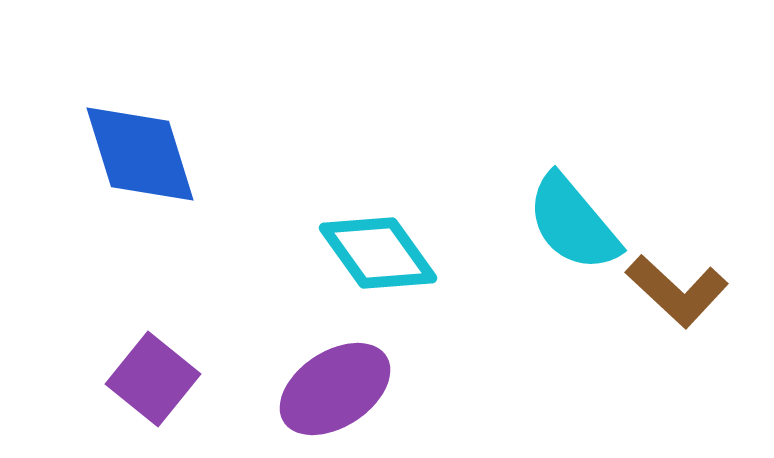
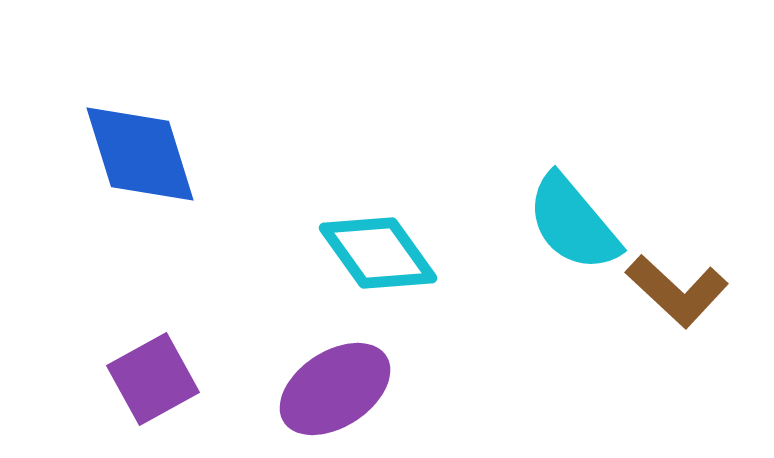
purple square: rotated 22 degrees clockwise
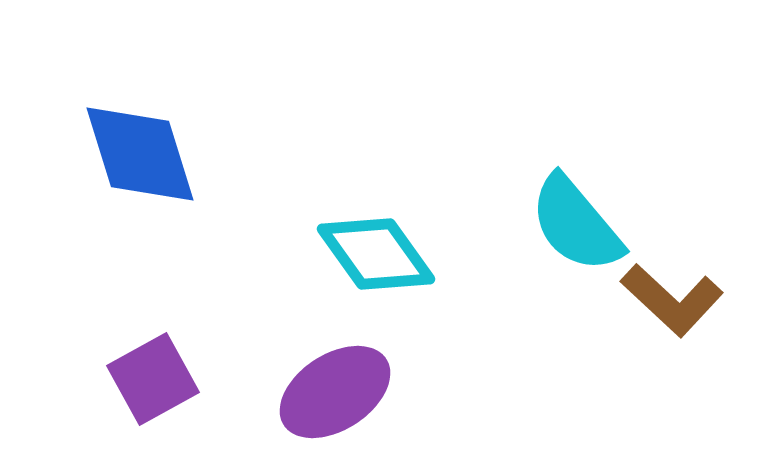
cyan semicircle: moved 3 px right, 1 px down
cyan diamond: moved 2 px left, 1 px down
brown L-shape: moved 5 px left, 9 px down
purple ellipse: moved 3 px down
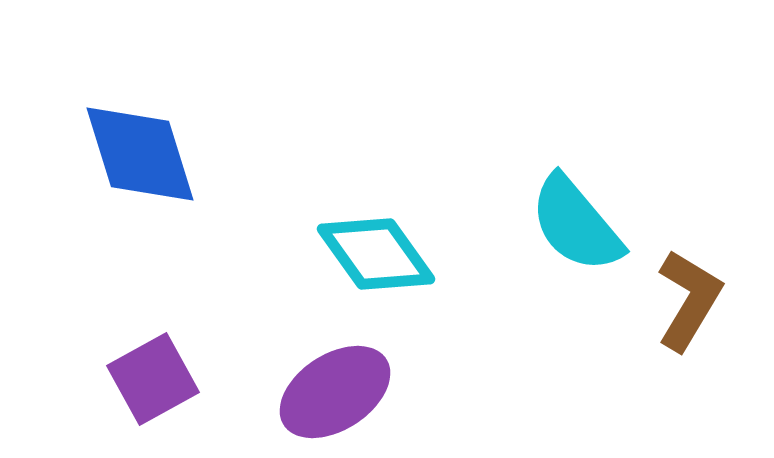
brown L-shape: moved 17 px right; rotated 102 degrees counterclockwise
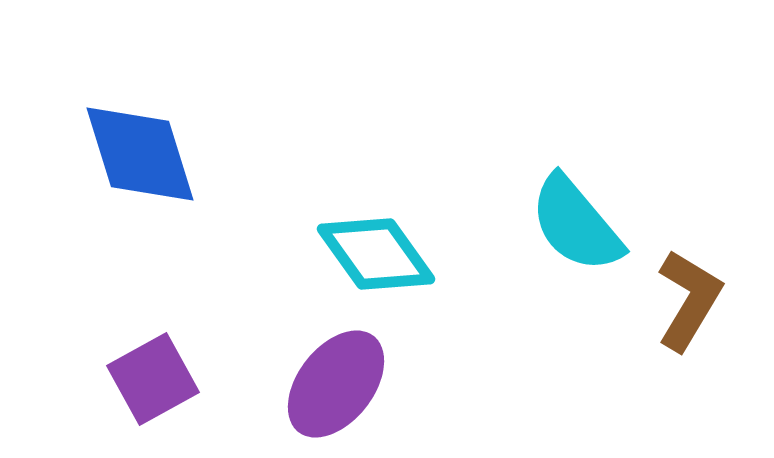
purple ellipse: moved 1 px right, 8 px up; rotated 19 degrees counterclockwise
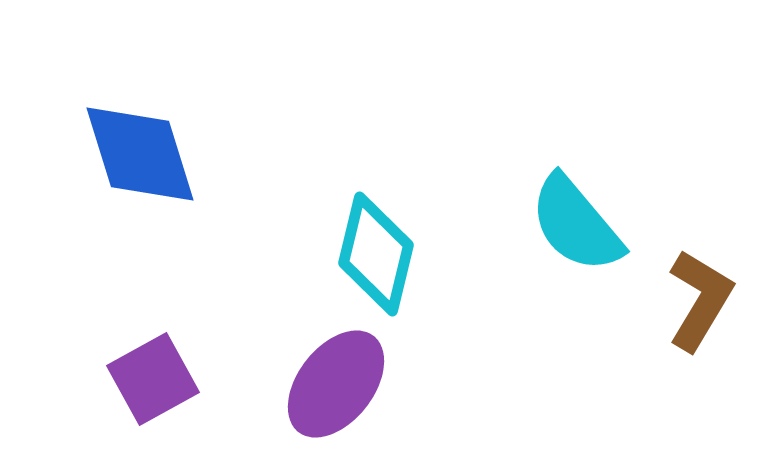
cyan diamond: rotated 49 degrees clockwise
brown L-shape: moved 11 px right
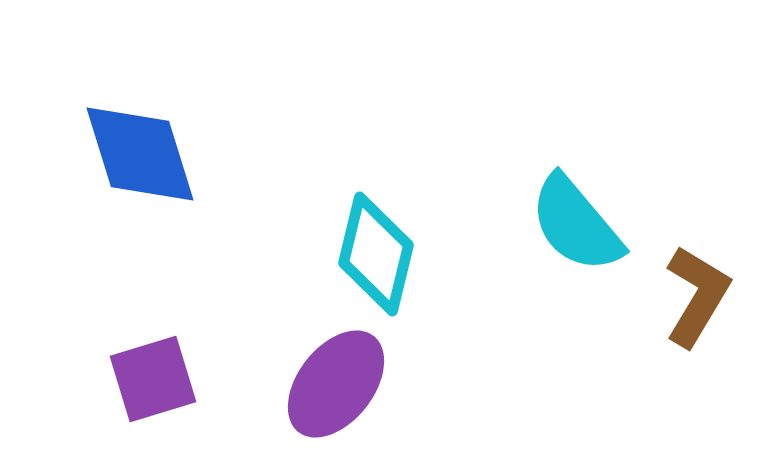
brown L-shape: moved 3 px left, 4 px up
purple square: rotated 12 degrees clockwise
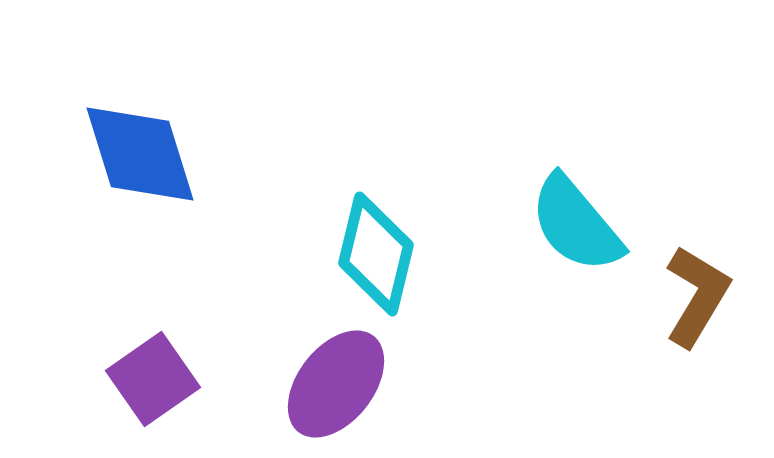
purple square: rotated 18 degrees counterclockwise
